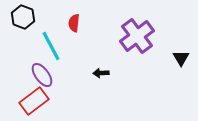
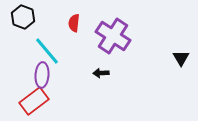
purple cross: moved 24 px left; rotated 20 degrees counterclockwise
cyan line: moved 4 px left, 5 px down; rotated 12 degrees counterclockwise
purple ellipse: rotated 40 degrees clockwise
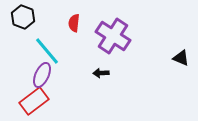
black triangle: rotated 36 degrees counterclockwise
purple ellipse: rotated 20 degrees clockwise
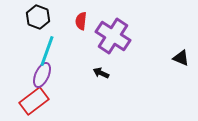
black hexagon: moved 15 px right
red semicircle: moved 7 px right, 2 px up
cyan line: rotated 60 degrees clockwise
black arrow: rotated 28 degrees clockwise
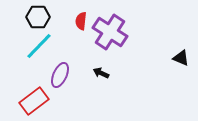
black hexagon: rotated 20 degrees counterclockwise
purple cross: moved 3 px left, 4 px up
cyan line: moved 8 px left, 5 px up; rotated 24 degrees clockwise
purple ellipse: moved 18 px right
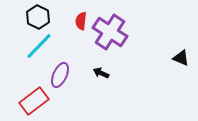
black hexagon: rotated 25 degrees clockwise
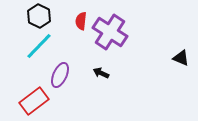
black hexagon: moved 1 px right, 1 px up
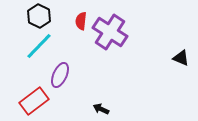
black arrow: moved 36 px down
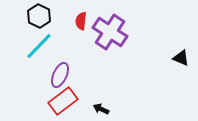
red rectangle: moved 29 px right
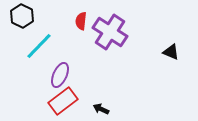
black hexagon: moved 17 px left
black triangle: moved 10 px left, 6 px up
